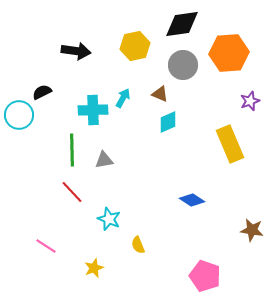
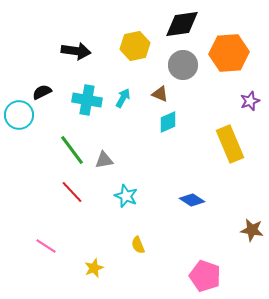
cyan cross: moved 6 px left, 10 px up; rotated 12 degrees clockwise
green line: rotated 36 degrees counterclockwise
cyan star: moved 17 px right, 23 px up
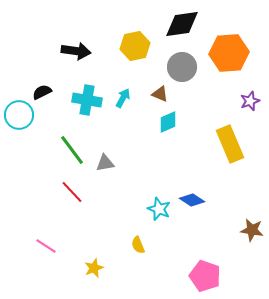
gray circle: moved 1 px left, 2 px down
gray triangle: moved 1 px right, 3 px down
cyan star: moved 33 px right, 13 px down
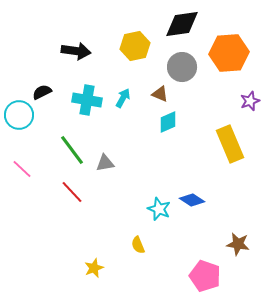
brown star: moved 14 px left, 14 px down
pink line: moved 24 px left, 77 px up; rotated 10 degrees clockwise
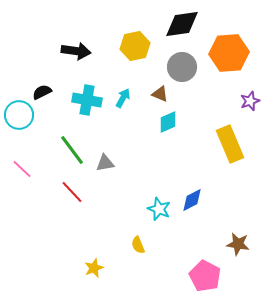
blue diamond: rotated 60 degrees counterclockwise
pink pentagon: rotated 8 degrees clockwise
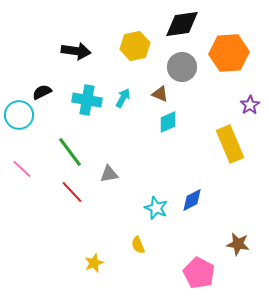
purple star: moved 4 px down; rotated 12 degrees counterclockwise
green line: moved 2 px left, 2 px down
gray triangle: moved 4 px right, 11 px down
cyan star: moved 3 px left, 1 px up
yellow star: moved 5 px up
pink pentagon: moved 6 px left, 3 px up
